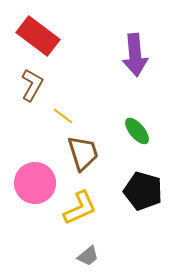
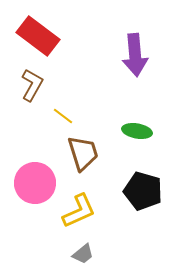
green ellipse: rotated 40 degrees counterclockwise
yellow L-shape: moved 1 px left, 3 px down
gray trapezoid: moved 5 px left, 2 px up
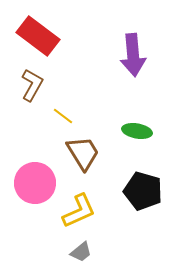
purple arrow: moved 2 px left
brown trapezoid: rotated 15 degrees counterclockwise
gray trapezoid: moved 2 px left, 2 px up
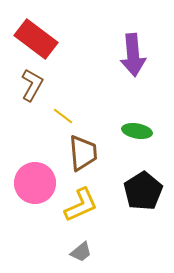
red rectangle: moved 2 px left, 3 px down
brown trapezoid: rotated 27 degrees clockwise
black pentagon: rotated 24 degrees clockwise
yellow L-shape: moved 2 px right, 6 px up
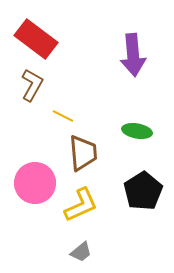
yellow line: rotated 10 degrees counterclockwise
